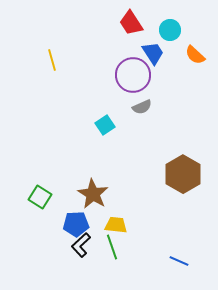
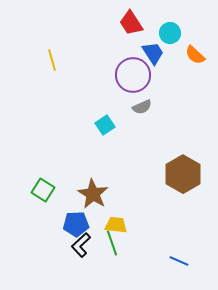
cyan circle: moved 3 px down
green square: moved 3 px right, 7 px up
green line: moved 4 px up
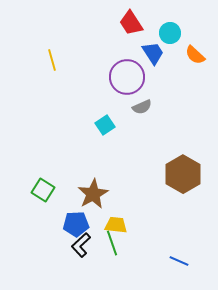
purple circle: moved 6 px left, 2 px down
brown star: rotated 12 degrees clockwise
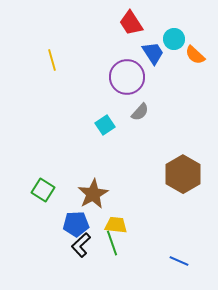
cyan circle: moved 4 px right, 6 px down
gray semicircle: moved 2 px left, 5 px down; rotated 24 degrees counterclockwise
